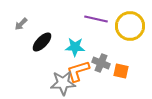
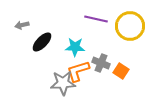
gray arrow: moved 1 px right, 1 px down; rotated 32 degrees clockwise
orange square: rotated 21 degrees clockwise
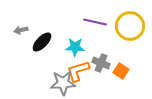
purple line: moved 1 px left, 3 px down
gray arrow: moved 1 px left, 5 px down
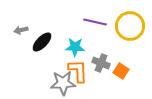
orange L-shape: rotated 105 degrees clockwise
